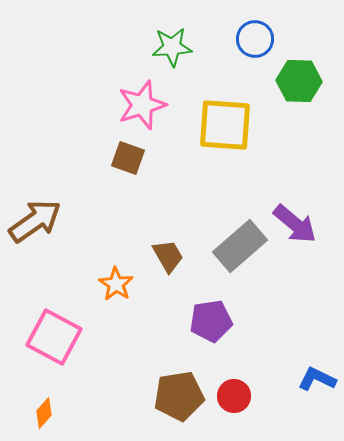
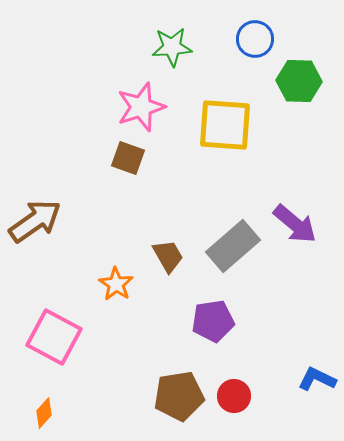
pink star: moved 1 px left, 2 px down
gray rectangle: moved 7 px left
purple pentagon: moved 2 px right
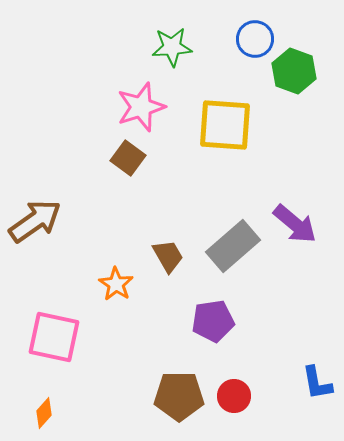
green hexagon: moved 5 px left, 10 px up; rotated 18 degrees clockwise
brown square: rotated 16 degrees clockwise
pink square: rotated 16 degrees counterclockwise
blue L-shape: moved 4 px down; rotated 126 degrees counterclockwise
brown pentagon: rotated 9 degrees clockwise
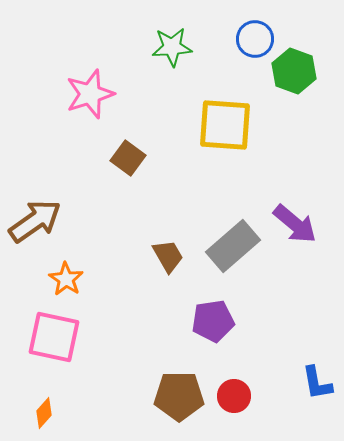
pink star: moved 51 px left, 13 px up
orange star: moved 50 px left, 5 px up
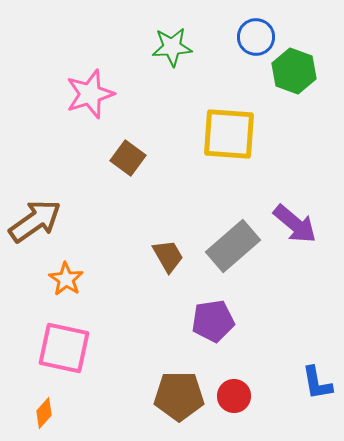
blue circle: moved 1 px right, 2 px up
yellow square: moved 4 px right, 9 px down
pink square: moved 10 px right, 11 px down
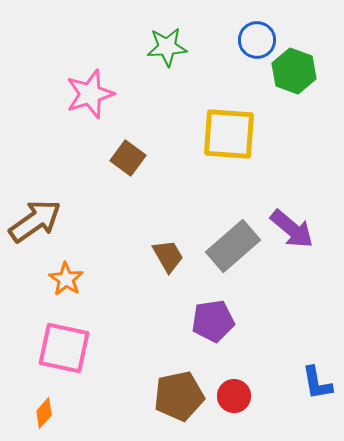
blue circle: moved 1 px right, 3 px down
green star: moved 5 px left
purple arrow: moved 3 px left, 5 px down
brown pentagon: rotated 12 degrees counterclockwise
